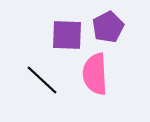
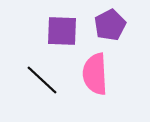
purple pentagon: moved 2 px right, 2 px up
purple square: moved 5 px left, 4 px up
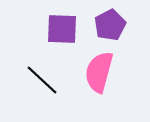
purple square: moved 2 px up
pink semicircle: moved 4 px right, 2 px up; rotated 18 degrees clockwise
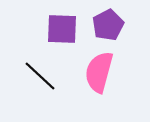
purple pentagon: moved 2 px left
black line: moved 2 px left, 4 px up
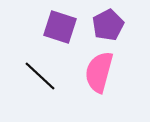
purple square: moved 2 px left, 2 px up; rotated 16 degrees clockwise
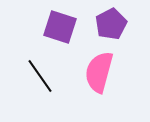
purple pentagon: moved 3 px right, 1 px up
black line: rotated 12 degrees clockwise
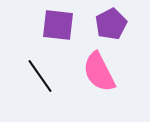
purple square: moved 2 px left, 2 px up; rotated 12 degrees counterclockwise
pink semicircle: rotated 42 degrees counterclockwise
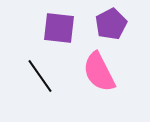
purple square: moved 1 px right, 3 px down
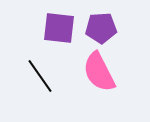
purple pentagon: moved 10 px left, 4 px down; rotated 24 degrees clockwise
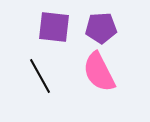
purple square: moved 5 px left, 1 px up
black line: rotated 6 degrees clockwise
